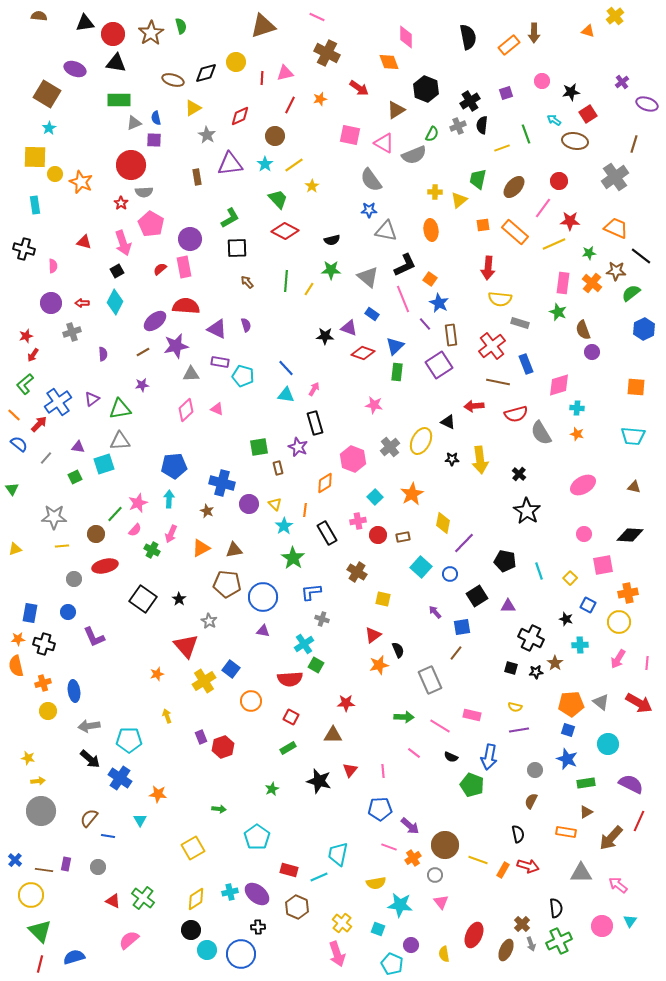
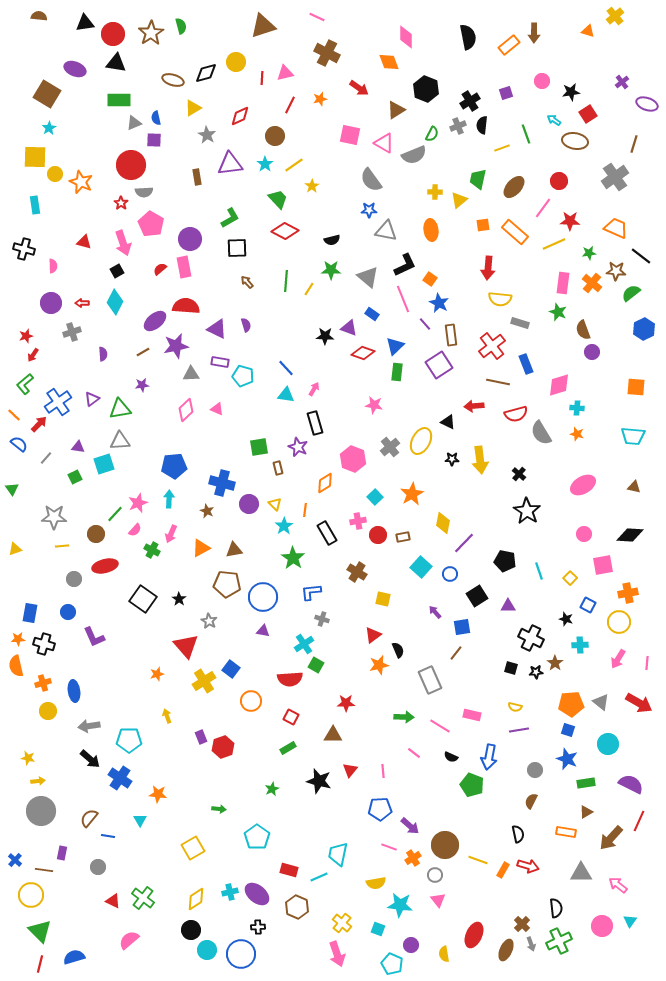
purple rectangle at (66, 864): moved 4 px left, 11 px up
pink triangle at (441, 902): moved 3 px left, 2 px up
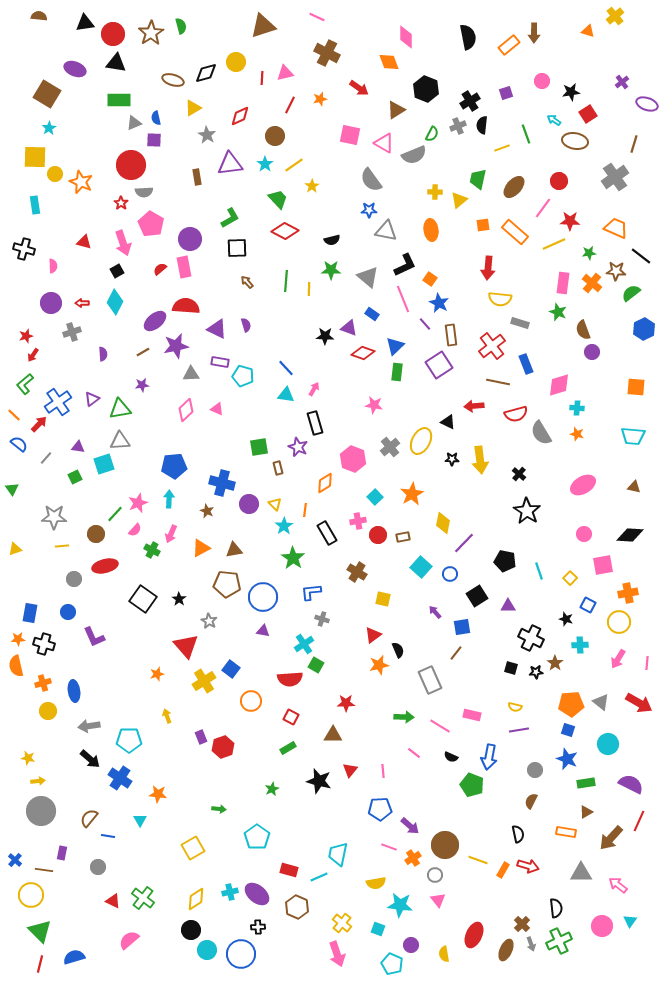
yellow line at (309, 289): rotated 32 degrees counterclockwise
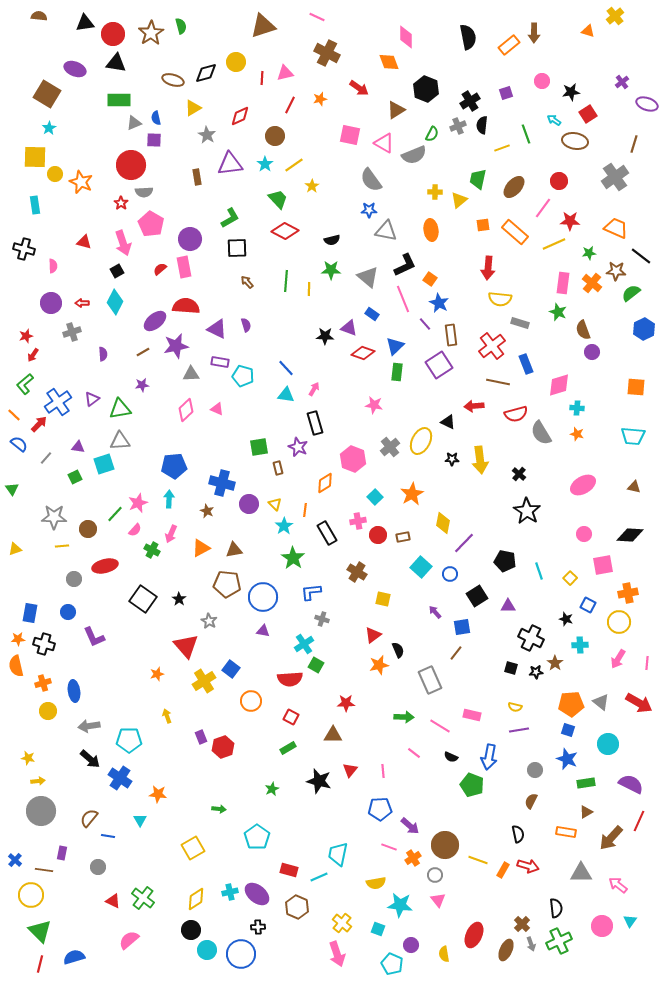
brown circle at (96, 534): moved 8 px left, 5 px up
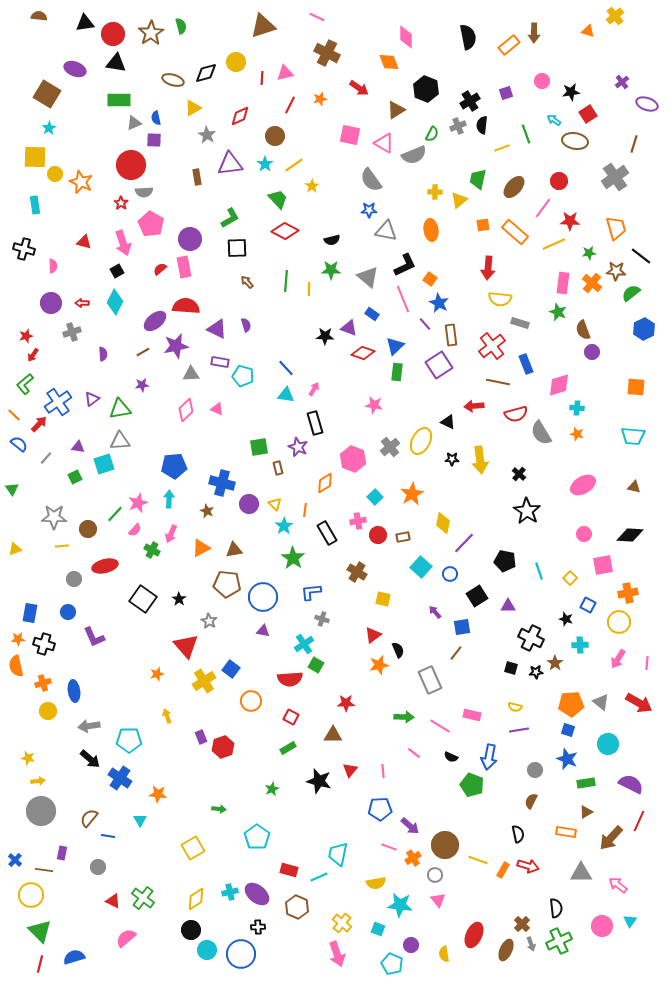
orange trapezoid at (616, 228): rotated 50 degrees clockwise
pink semicircle at (129, 940): moved 3 px left, 2 px up
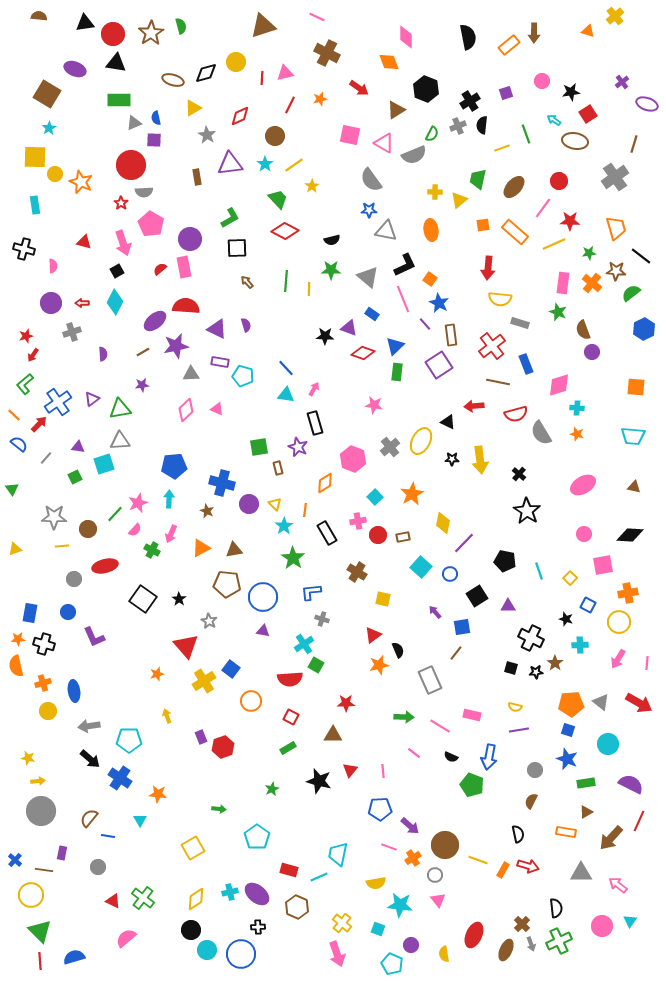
red line at (40, 964): moved 3 px up; rotated 18 degrees counterclockwise
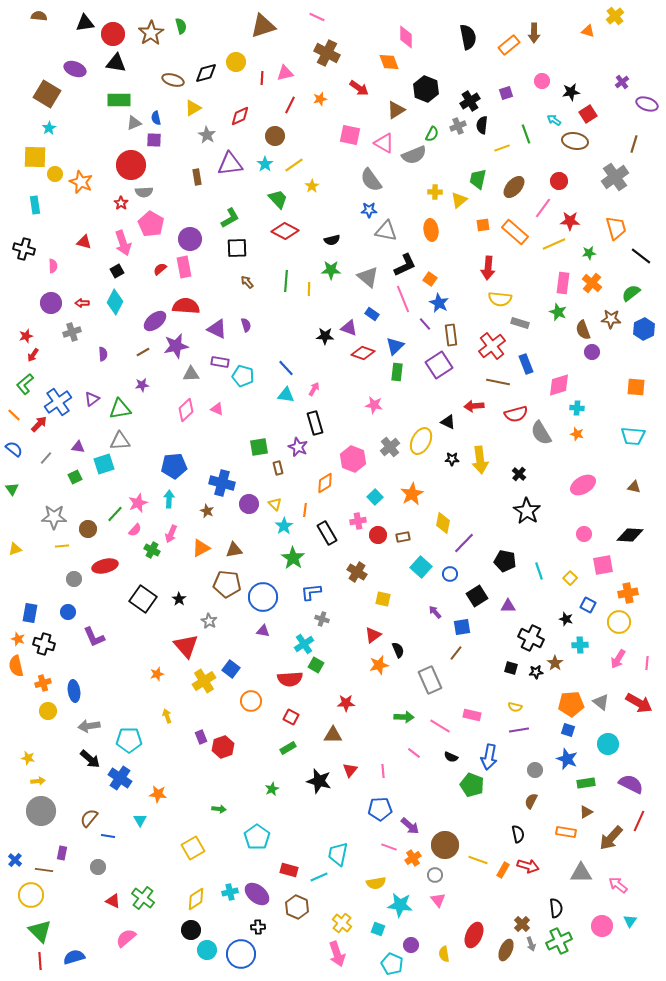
brown star at (616, 271): moved 5 px left, 48 px down
blue semicircle at (19, 444): moved 5 px left, 5 px down
orange star at (18, 639): rotated 24 degrees clockwise
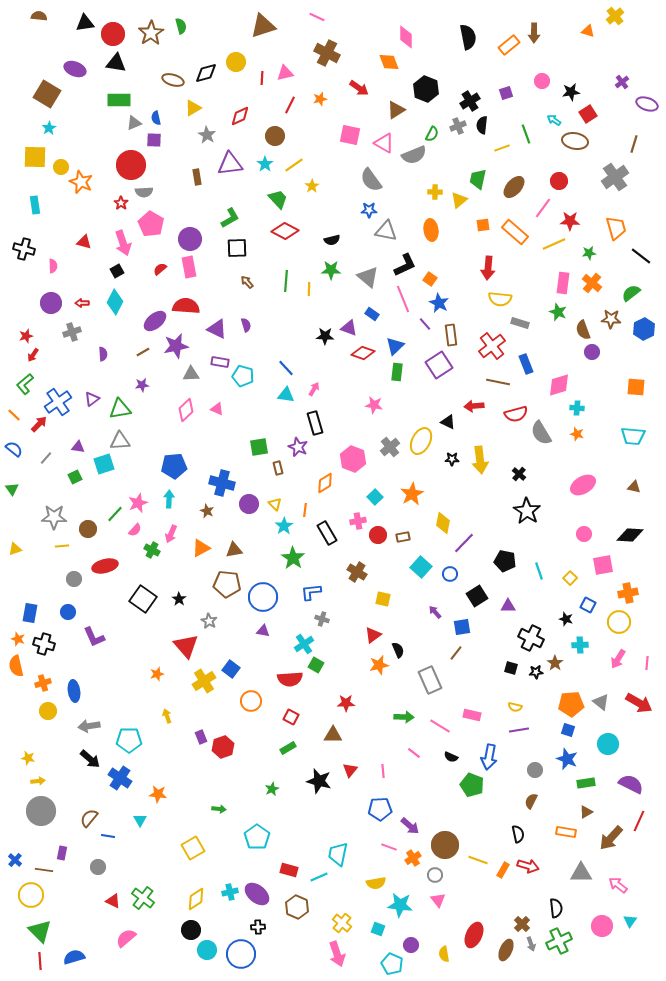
yellow circle at (55, 174): moved 6 px right, 7 px up
pink rectangle at (184, 267): moved 5 px right
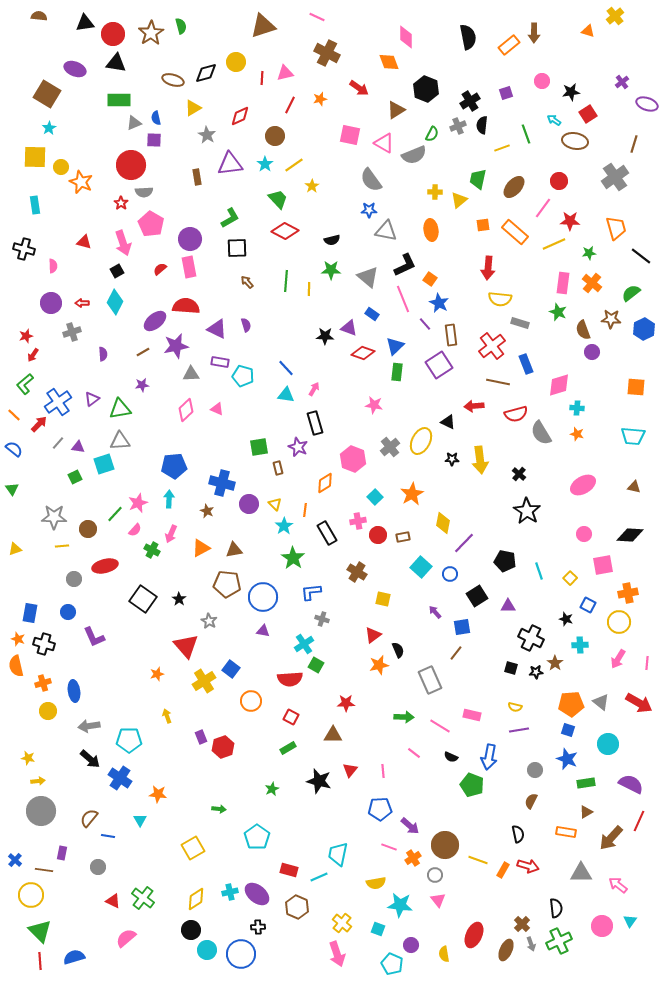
gray line at (46, 458): moved 12 px right, 15 px up
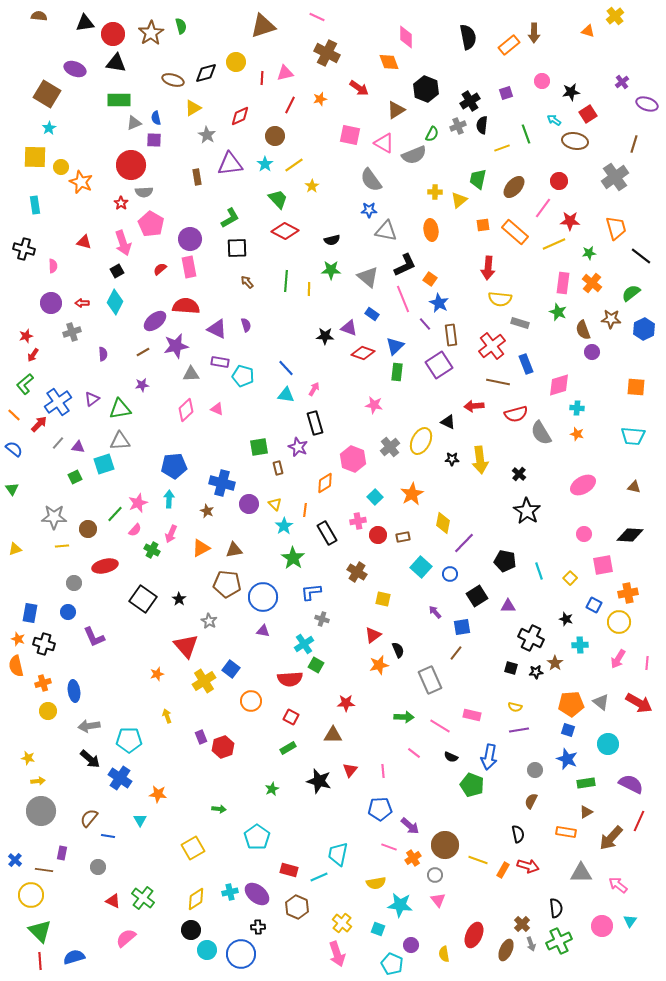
gray circle at (74, 579): moved 4 px down
blue square at (588, 605): moved 6 px right
